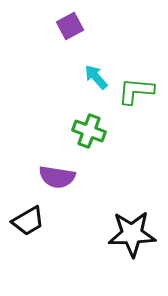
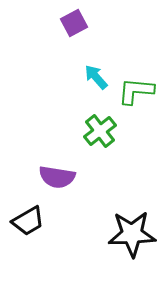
purple square: moved 4 px right, 3 px up
green cross: moved 11 px right; rotated 32 degrees clockwise
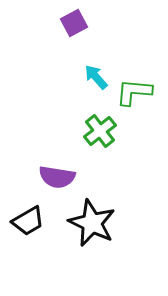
green L-shape: moved 2 px left, 1 px down
black star: moved 40 px left, 11 px up; rotated 27 degrees clockwise
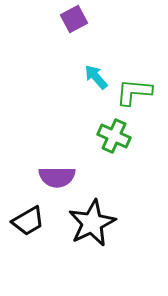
purple square: moved 4 px up
green cross: moved 14 px right, 5 px down; rotated 28 degrees counterclockwise
purple semicircle: rotated 9 degrees counterclockwise
black star: rotated 21 degrees clockwise
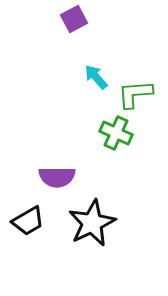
green L-shape: moved 1 px right, 2 px down; rotated 9 degrees counterclockwise
green cross: moved 2 px right, 3 px up
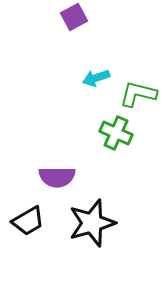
purple square: moved 2 px up
cyan arrow: moved 1 px down; rotated 68 degrees counterclockwise
green L-shape: moved 3 px right; rotated 18 degrees clockwise
black star: rotated 9 degrees clockwise
